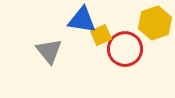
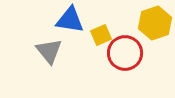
blue triangle: moved 12 px left
red circle: moved 4 px down
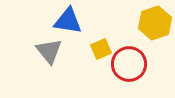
blue triangle: moved 2 px left, 1 px down
yellow square: moved 14 px down
red circle: moved 4 px right, 11 px down
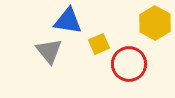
yellow hexagon: rotated 12 degrees counterclockwise
yellow square: moved 2 px left, 5 px up
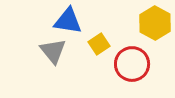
yellow square: rotated 10 degrees counterclockwise
gray triangle: moved 4 px right
red circle: moved 3 px right
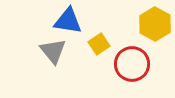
yellow hexagon: moved 1 px down
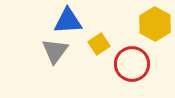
blue triangle: rotated 12 degrees counterclockwise
gray triangle: moved 2 px right; rotated 16 degrees clockwise
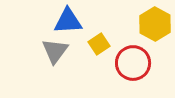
red circle: moved 1 px right, 1 px up
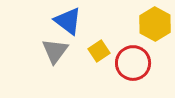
blue triangle: rotated 40 degrees clockwise
yellow square: moved 7 px down
